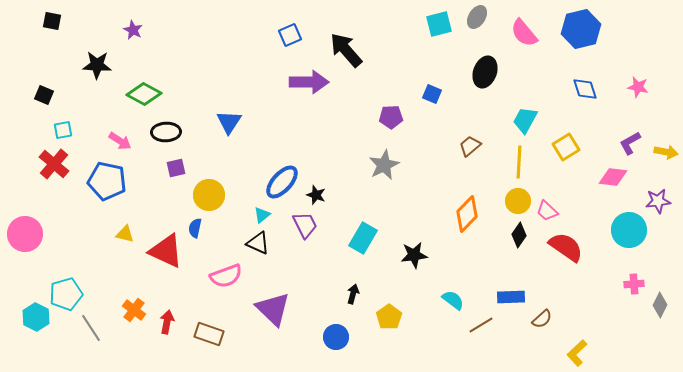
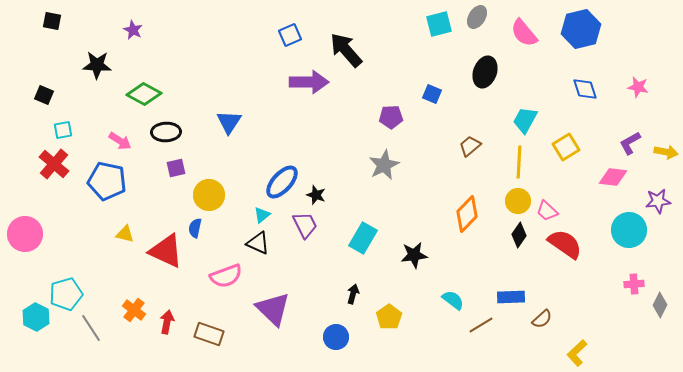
red semicircle at (566, 247): moved 1 px left, 3 px up
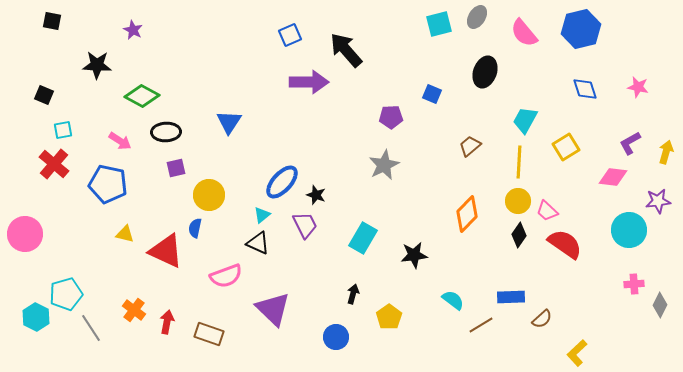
green diamond at (144, 94): moved 2 px left, 2 px down
yellow arrow at (666, 152): rotated 85 degrees counterclockwise
blue pentagon at (107, 181): moved 1 px right, 3 px down
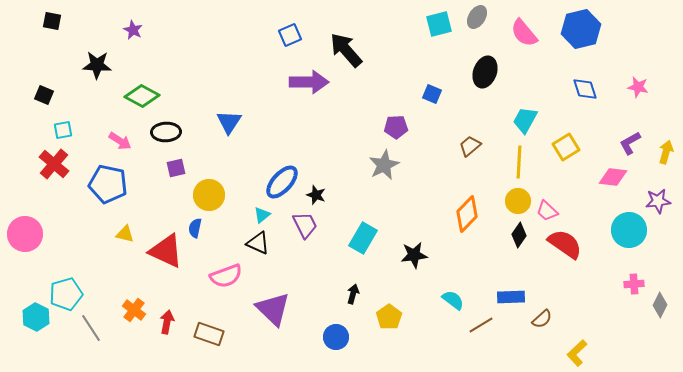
purple pentagon at (391, 117): moved 5 px right, 10 px down
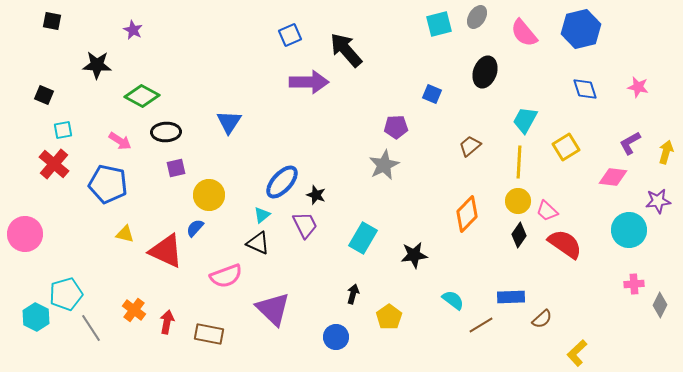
blue semicircle at (195, 228): rotated 30 degrees clockwise
brown rectangle at (209, 334): rotated 8 degrees counterclockwise
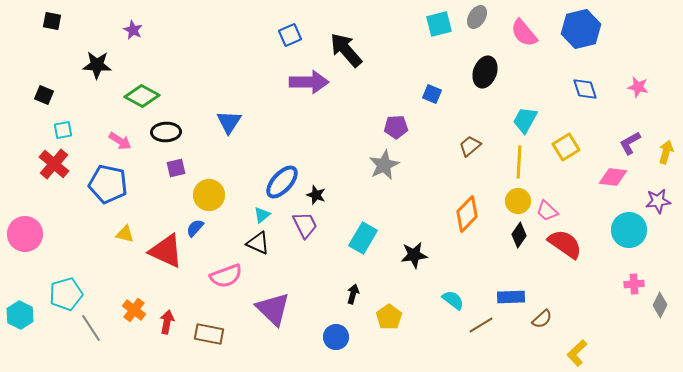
cyan hexagon at (36, 317): moved 16 px left, 2 px up
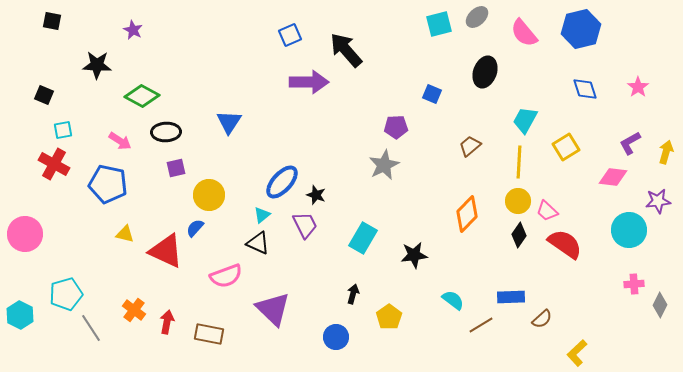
gray ellipse at (477, 17): rotated 15 degrees clockwise
pink star at (638, 87): rotated 25 degrees clockwise
red cross at (54, 164): rotated 12 degrees counterclockwise
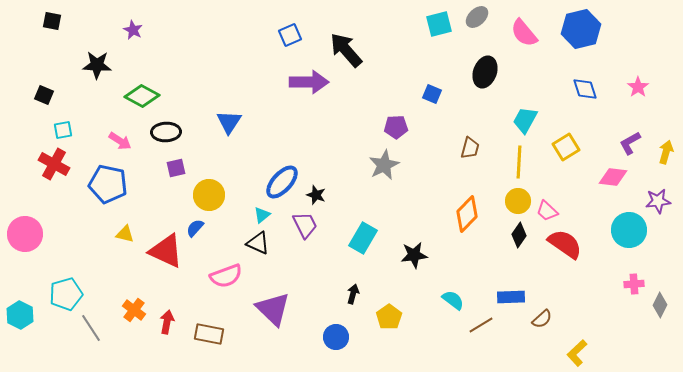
brown trapezoid at (470, 146): moved 2 px down; rotated 145 degrees clockwise
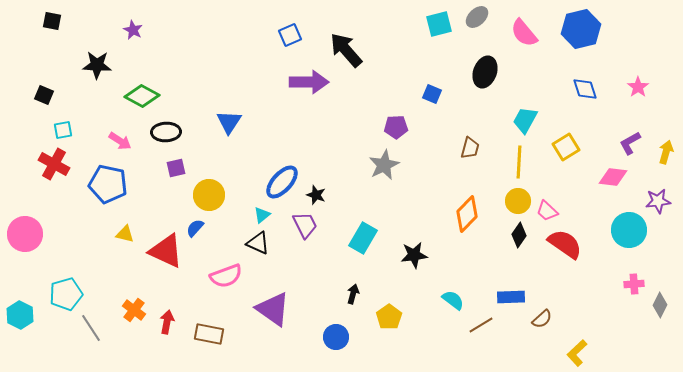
purple triangle at (273, 309): rotated 9 degrees counterclockwise
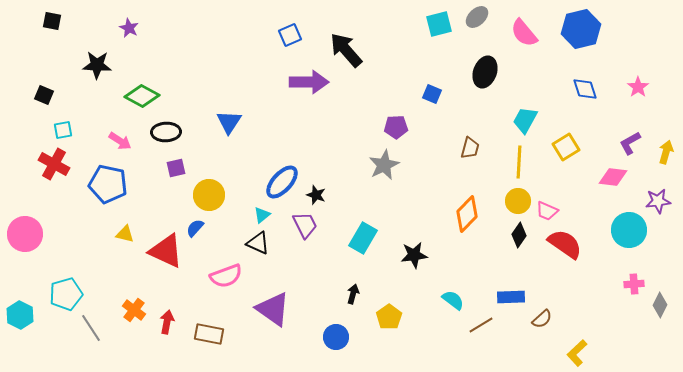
purple star at (133, 30): moved 4 px left, 2 px up
pink trapezoid at (547, 211): rotated 20 degrees counterclockwise
